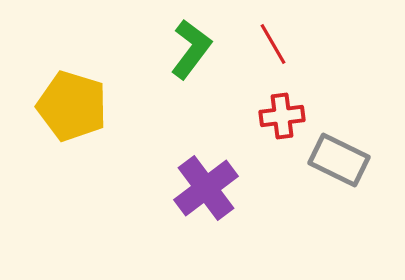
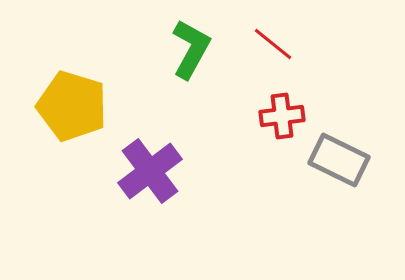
red line: rotated 21 degrees counterclockwise
green L-shape: rotated 8 degrees counterclockwise
purple cross: moved 56 px left, 17 px up
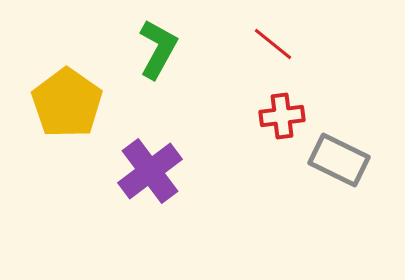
green L-shape: moved 33 px left
yellow pentagon: moved 5 px left, 3 px up; rotated 18 degrees clockwise
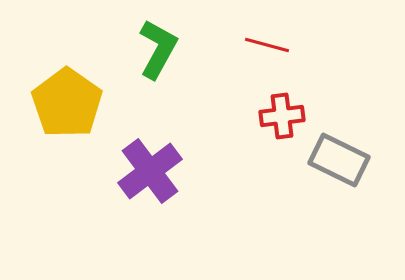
red line: moved 6 px left, 1 px down; rotated 24 degrees counterclockwise
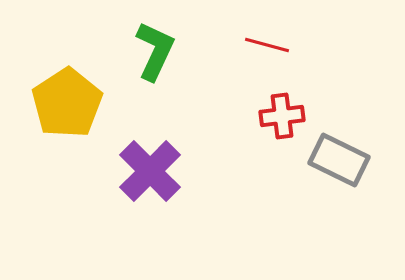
green L-shape: moved 3 px left, 2 px down; rotated 4 degrees counterclockwise
yellow pentagon: rotated 4 degrees clockwise
purple cross: rotated 8 degrees counterclockwise
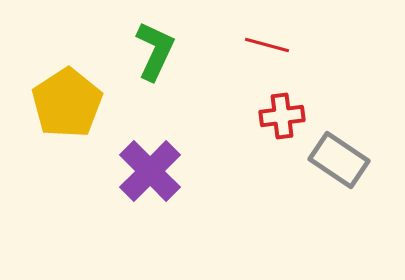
gray rectangle: rotated 8 degrees clockwise
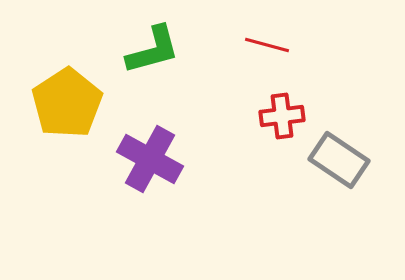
green L-shape: moved 2 px left, 1 px up; rotated 50 degrees clockwise
purple cross: moved 12 px up; rotated 16 degrees counterclockwise
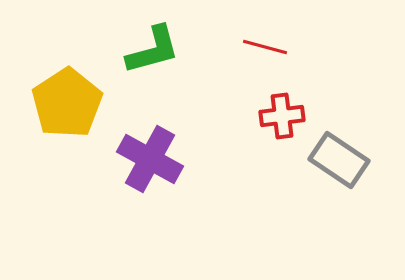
red line: moved 2 px left, 2 px down
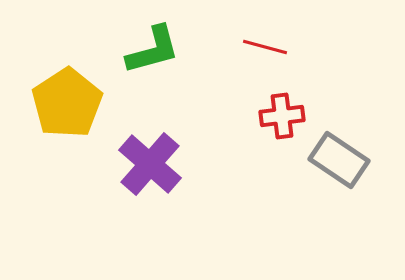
purple cross: moved 5 px down; rotated 12 degrees clockwise
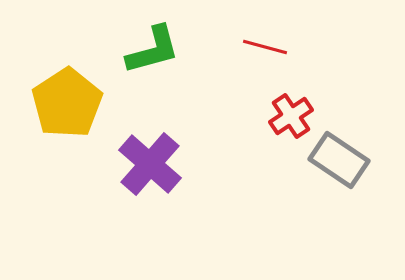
red cross: moved 9 px right; rotated 27 degrees counterclockwise
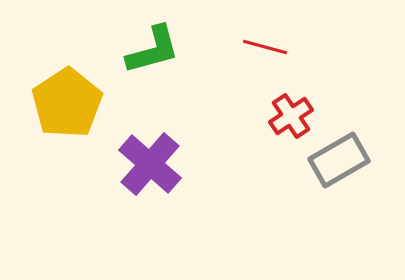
gray rectangle: rotated 64 degrees counterclockwise
